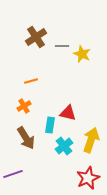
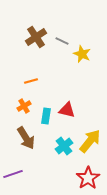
gray line: moved 5 px up; rotated 24 degrees clockwise
red triangle: moved 1 px left, 3 px up
cyan rectangle: moved 4 px left, 9 px up
yellow arrow: moved 1 px left, 1 px down; rotated 20 degrees clockwise
red star: rotated 10 degrees counterclockwise
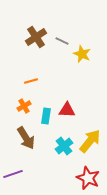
red triangle: rotated 12 degrees counterclockwise
red star: rotated 15 degrees counterclockwise
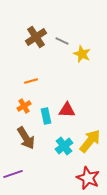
cyan rectangle: rotated 21 degrees counterclockwise
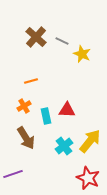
brown cross: rotated 15 degrees counterclockwise
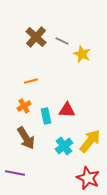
purple line: moved 2 px right, 1 px up; rotated 30 degrees clockwise
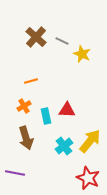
brown arrow: rotated 15 degrees clockwise
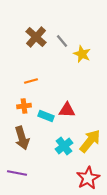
gray line: rotated 24 degrees clockwise
orange cross: rotated 24 degrees clockwise
cyan rectangle: rotated 56 degrees counterclockwise
brown arrow: moved 4 px left
purple line: moved 2 px right
red star: rotated 20 degrees clockwise
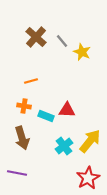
yellow star: moved 2 px up
orange cross: rotated 16 degrees clockwise
